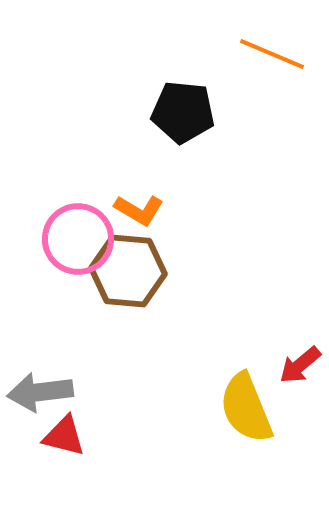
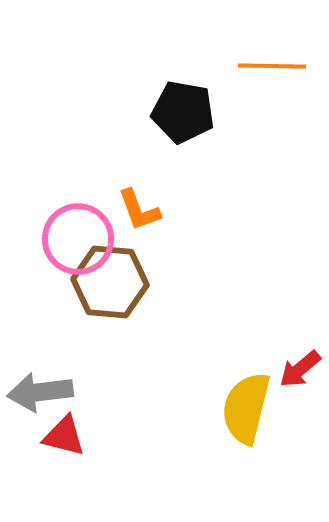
orange line: moved 12 px down; rotated 22 degrees counterclockwise
black pentagon: rotated 4 degrees clockwise
orange L-shape: rotated 39 degrees clockwise
brown hexagon: moved 18 px left, 11 px down
red arrow: moved 4 px down
yellow semicircle: rotated 36 degrees clockwise
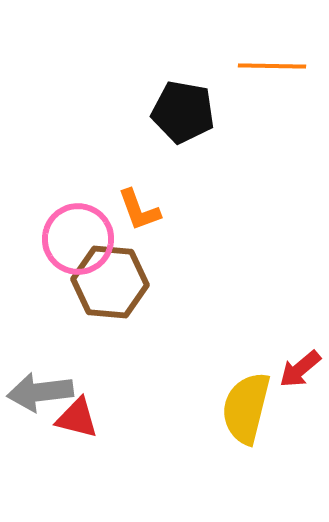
red triangle: moved 13 px right, 18 px up
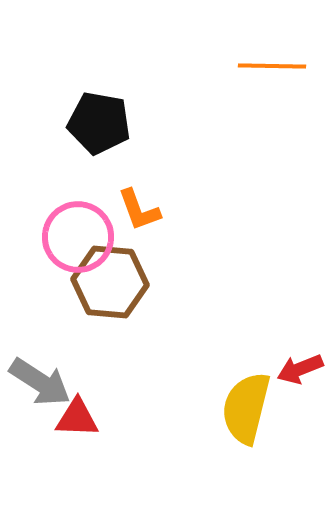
black pentagon: moved 84 px left, 11 px down
pink circle: moved 2 px up
red arrow: rotated 18 degrees clockwise
gray arrow: moved 10 px up; rotated 140 degrees counterclockwise
red triangle: rotated 12 degrees counterclockwise
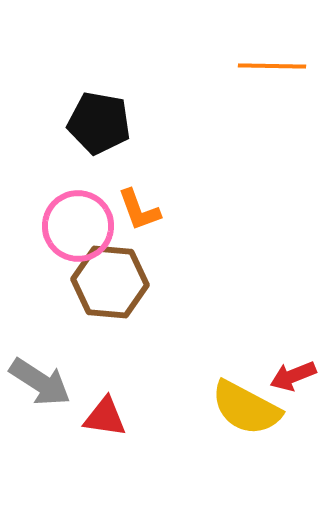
pink circle: moved 11 px up
red arrow: moved 7 px left, 7 px down
yellow semicircle: rotated 76 degrees counterclockwise
red triangle: moved 28 px right, 1 px up; rotated 6 degrees clockwise
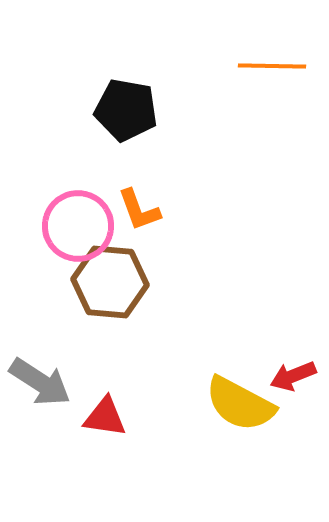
black pentagon: moved 27 px right, 13 px up
yellow semicircle: moved 6 px left, 4 px up
